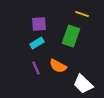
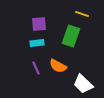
cyan rectangle: rotated 24 degrees clockwise
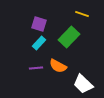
purple square: rotated 21 degrees clockwise
green rectangle: moved 2 px left, 1 px down; rotated 25 degrees clockwise
cyan rectangle: moved 2 px right; rotated 40 degrees counterclockwise
purple line: rotated 72 degrees counterclockwise
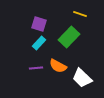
yellow line: moved 2 px left
white trapezoid: moved 1 px left, 6 px up
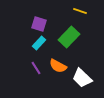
yellow line: moved 3 px up
purple line: rotated 64 degrees clockwise
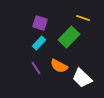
yellow line: moved 3 px right, 7 px down
purple square: moved 1 px right, 1 px up
orange semicircle: moved 1 px right
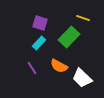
purple line: moved 4 px left
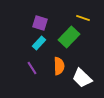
orange semicircle: rotated 120 degrees counterclockwise
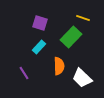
green rectangle: moved 2 px right
cyan rectangle: moved 4 px down
purple line: moved 8 px left, 5 px down
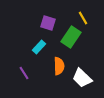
yellow line: rotated 40 degrees clockwise
purple square: moved 8 px right
green rectangle: rotated 10 degrees counterclockwise
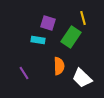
yellow line: rotated 16 degrees clockwise
cyan rectangle: moved 1 px left, 7 px up; rotated 56 degrees clockwise
